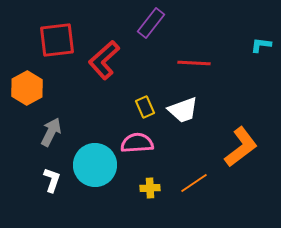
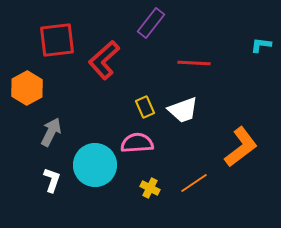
yellow cross: rotated 30 degrees clockwise
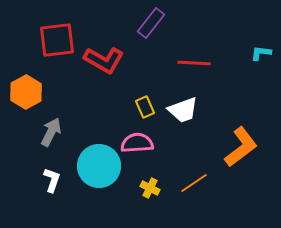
cyan L-shape: moved 8 px down
red L-shape: rotated 108 degrees counterclockwise
orange hexagon: moved 1 px left, 4 px down
cyan circle: moved 4 px right, 1 px down
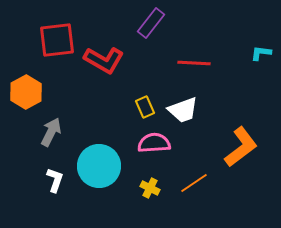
pink semicircle: moved 17 px right
white L-shape: moved 3 px right
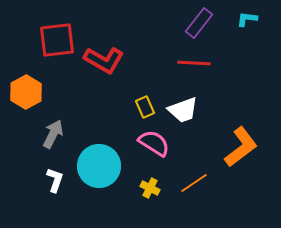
purple rectangle: moved 48 px right
cyan L-shape: moved 14 px left, 34 px up
gray arrow: moved 2 px right, 2 px down
pink semicircle: rotated 36 degrees clockwise
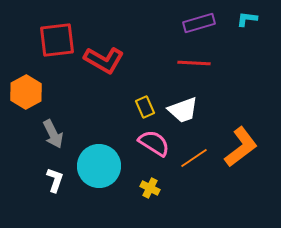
purple rectangle: rotated 36 degrees clockwise
gray arrow: rotated 128 degrees clockwise
orange line: moved 25 px up
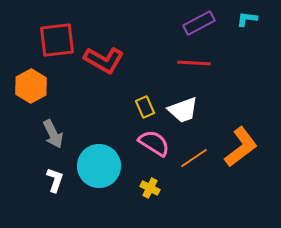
purple rectangle: rotated 12 degrees counterclockwise
orange hexagon: moved 5 px right, 6 px up
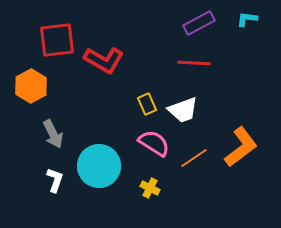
yellow rectangle: moved 2 px right, 3 px up
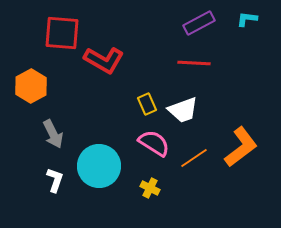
red square: moved 5 px right, 7 px up; rotated 12 degrees clockwise
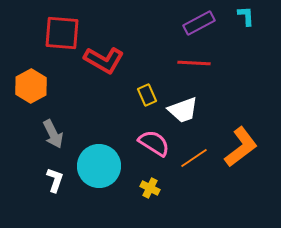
cyan L-shape: moved 1 px left, 3 px up; rotated 80 degrees clockwise
yellow rectangle: moved 9 px up
